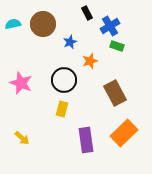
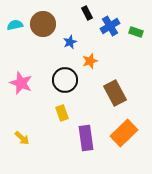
cyan semicircle: moved 2 px right, 1 px down
green rectangle: moved 19 px right, 14 px up
black circle: moved 1 px right
yellow rectangle: moved 4 px down; rotated 35 degrees counterclockwise
purple rectangle: moved 2 px up
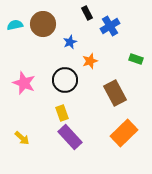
green rectangle: moved 27 px down
pink star: moved 3 px right
purple rectangle: moved 16 px left, 1 px up; rotated 35 degrees counterclockwise
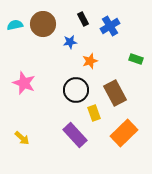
black rectangle: moved 4 px left, 6 px down
blue star: rotated 16 degrees clockwise
black circle: moved 11 px right, 10 px down
yellow rectangle: moved 32 px right
purple rectangle: moved 5 px right, 2 px up
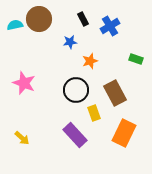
brown circle: moved 4 px left, 5 px up
orange rectangle: rotated 20 degrees counterclockwise
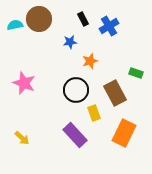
blue cross: moved 1 px left
green rectangle: moved 14 px down
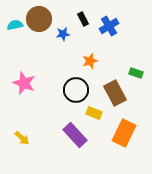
blue star: moved 7 px left, 8 px up
yellow rectangle: rotated 49 degrees counterclockwise
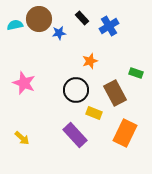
black rectangle: moved 1 px left, 1 px up; rotated 16 degrees counterclockwise
blue star: moved 4 px left, 1 px up
orange rectangle: moved 1 px right
